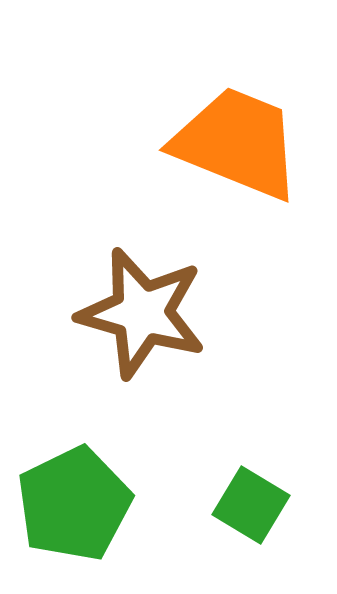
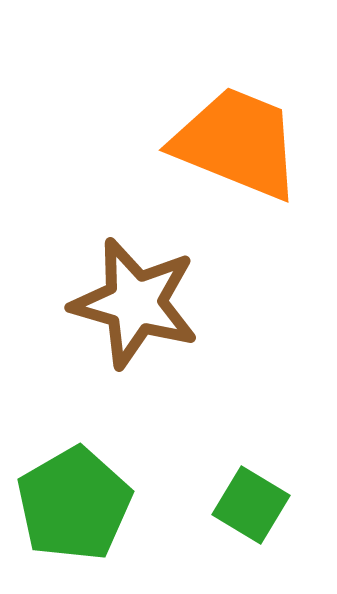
brown star: moved 7 px left, 10 px up
green pentagon: rotated 4 degrees counterclockwise
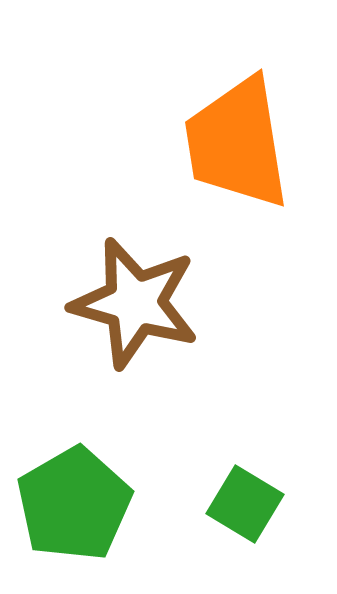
orange trapezoid: rotated 121 degrees counterclockwise
green square: moved 6 px left, 1 px up
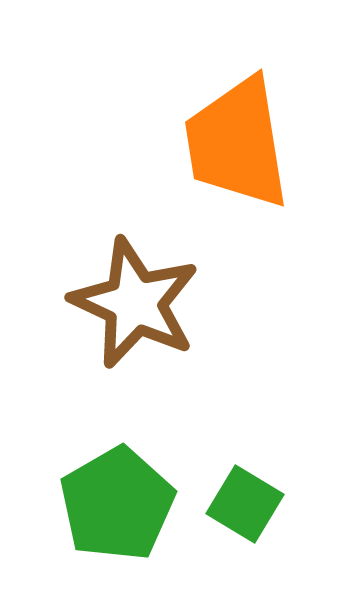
brown star: rotated 9 degrees clockwise
green pentagon: moved 43 px right
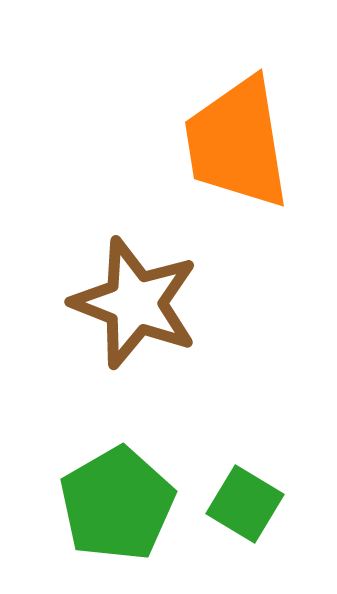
brown star: rotated 4 degrees counterclockwise
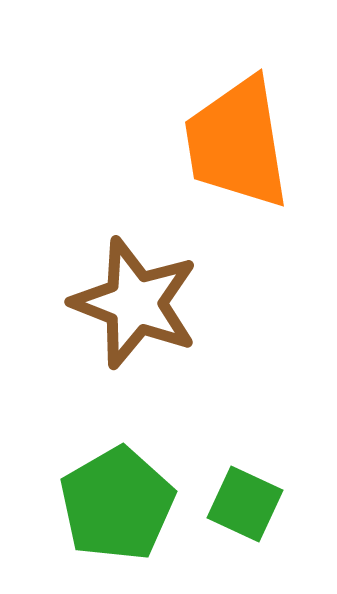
green square: rotated 6 degrees counterclockwise
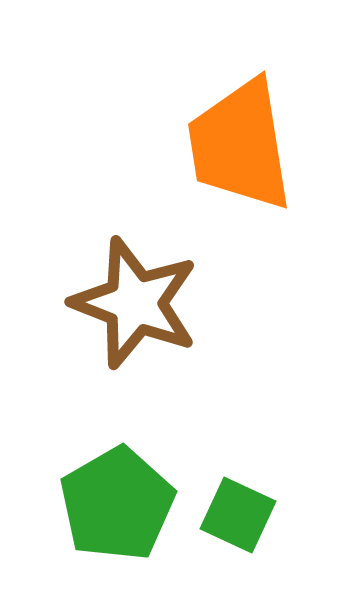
orange trapezoid: moved 3 px right, 2 px down
green square: moved 7 px left, 11 px down
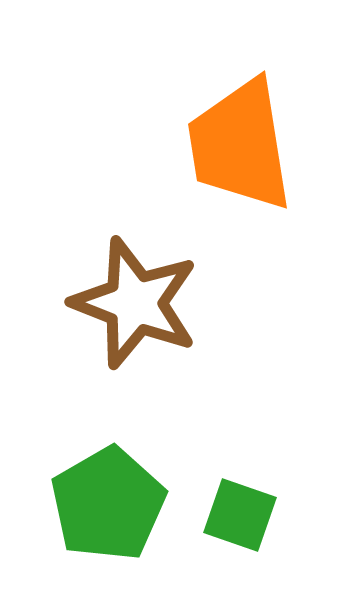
green pentagon: moved 9 px left
green square: moved 2 px right; rotated 6 degrees counterclockwise
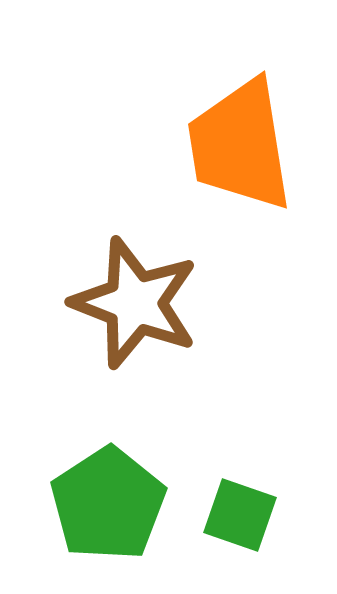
green pentagon: rotated 3 degrees counterclockwise
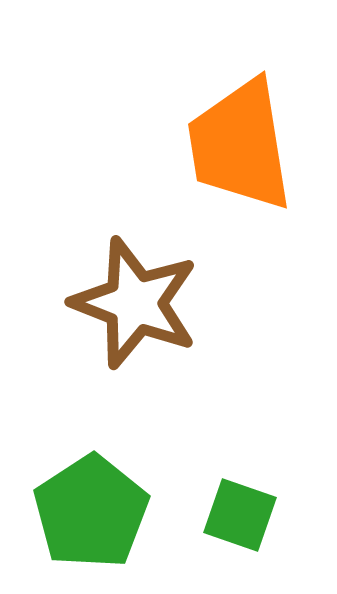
green pentagon: moved 17 px left, 8 px down
